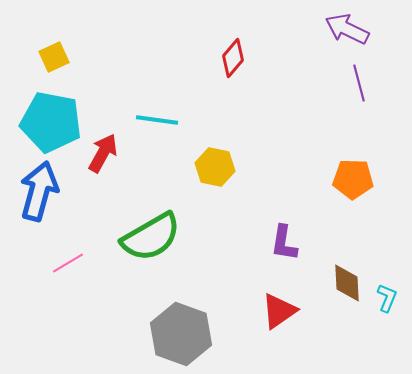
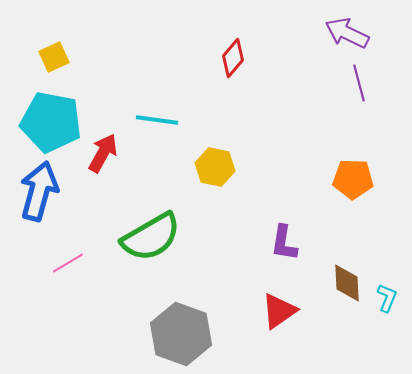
purple arrow: moved 4 px down
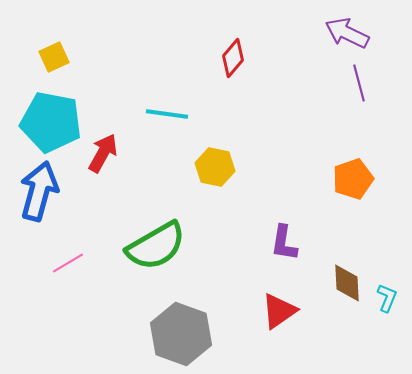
cyan line: moved 10 px right, 6 px up
orange pentagon: rotated 21 degrees counterclockwise
green semicircle: moved 5 px right, 9 px down
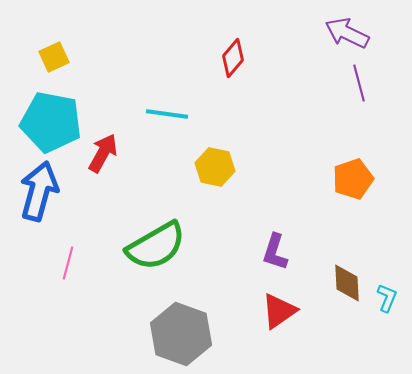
purple L-shape: moved 9 px left, 9 px down; rotated 9 degrees clockwise
pink line: rotated 44 degrees counterclockwise
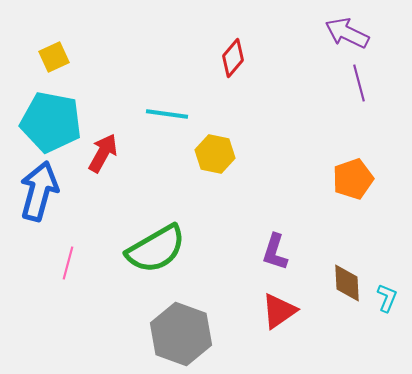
yellow hexagon: moved 13 px up
green semicircle: moved 3 px down
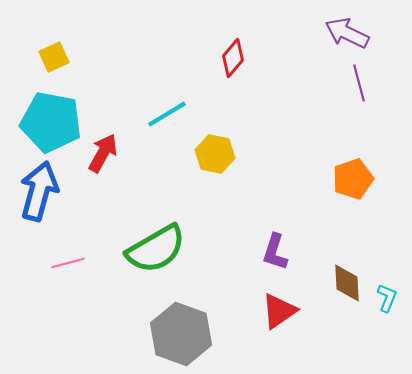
cyan line: rotated 39 degrees counterclockwise
pink line: rotated 60 degrees clockwise
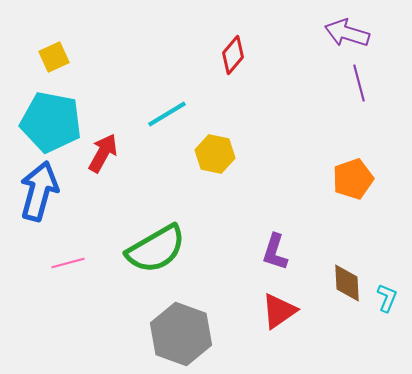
purple arrow: rotated 9 degrees counterclockwise
red diamond: moved 3 px up
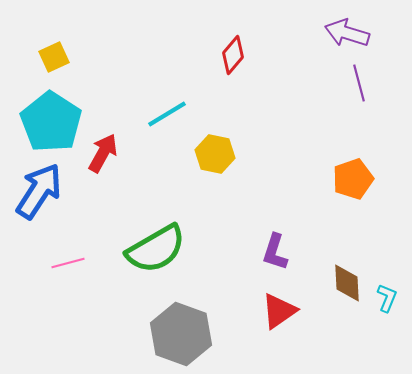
cyan pentagon: rotated 22 degrees clockwise
blue arrow: rotated 18 degrees clockwise
